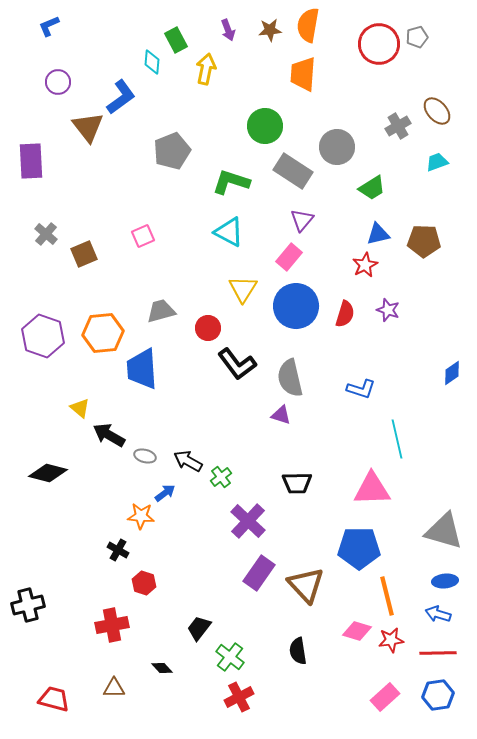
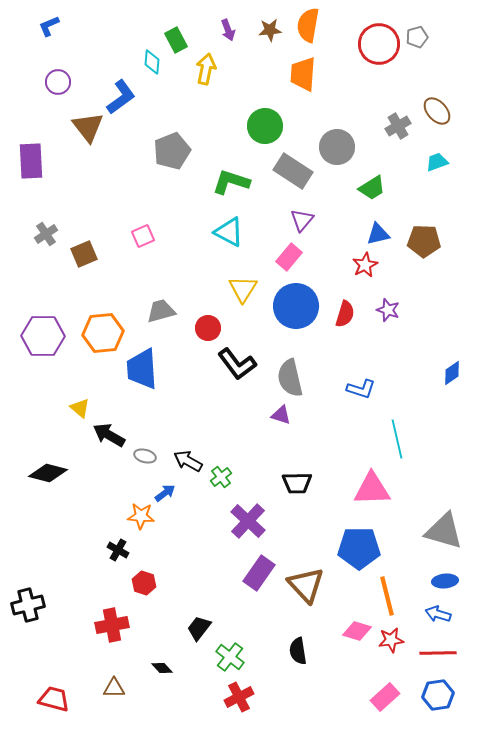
gray cross at (46, 234): rotated 15 degrees clockwise
purple hexagon at (43, 336): rotated 18 degrees counterclockwise
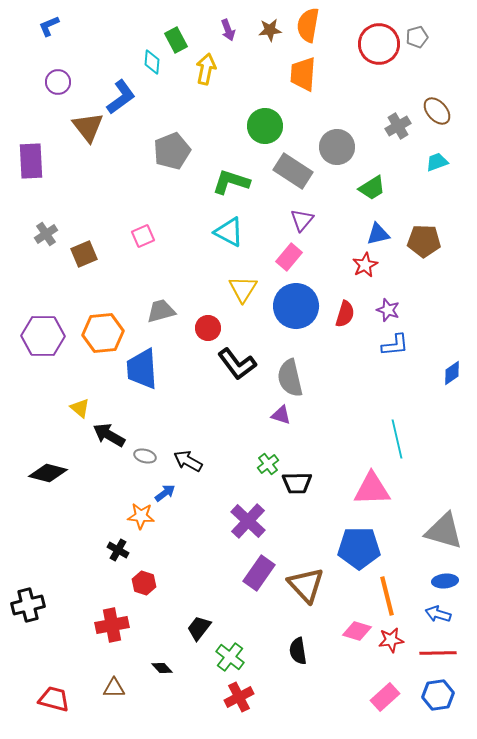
blue L-shape at (361, 389): moved 34 px right, 44 px up; rotated 24 degrees counterclockwise
green cross at (221, 477): moved 47 px right, 13 px up
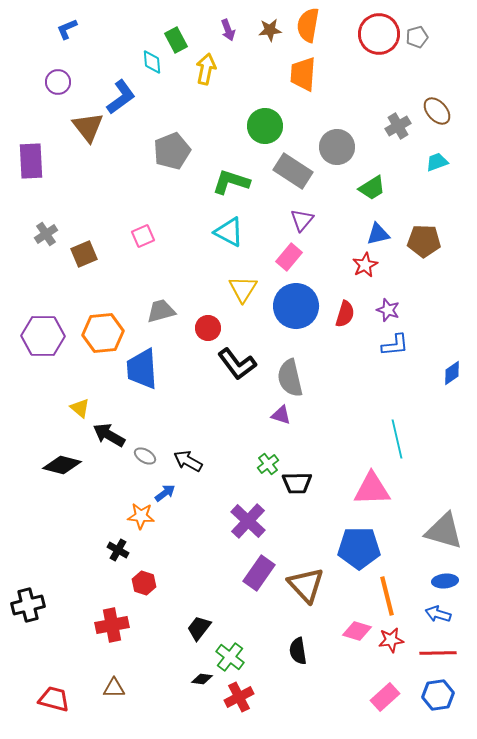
blue L-shape at (49, 26): moved 18 px right, 3 px down
red circle at (379, 44): moved 10 px up
cyan diamond at (152, 62): rotated 10 degrees counterclockwise
gray ellipse at (145, 456): rotated 15 degrees clockwise
black diamond at (48, 473): moved 14 px right, 8 px up
black diamond at (162, 668): moved 40 px right, 11 px down; rotated 40 degrees counterclockwise
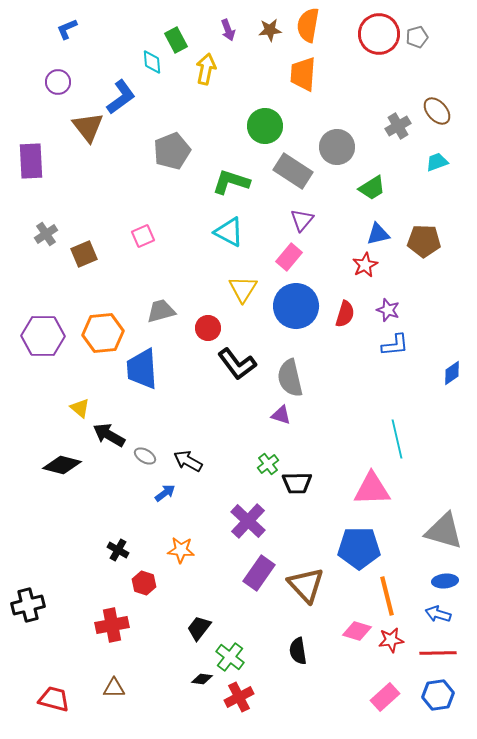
orange star at (141, 516): moved 40 px right, 34 px down
